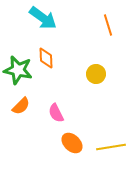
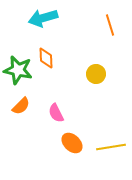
cyan arrow: rotated 128 degrees clockwise
orange line: moved 2 px right
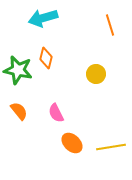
orange diamond: rotated 15 degrees clockwise
orange semicircle: moved 2 px left, 5 px down; rotated 84 degrees counterclockwise
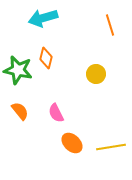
orange semicircle: moved 1 px right
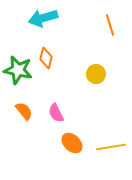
orange semicircle: moved 4 px right
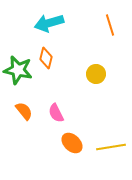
cyan arrow: moved 6 px right, 5 px down
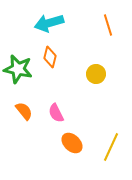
orange line: moved 2 px left
orange diamond: moved 4 px right, 1 px up
green star: moved 1 px up
yellow line: rotated 56 degrees counterclockwise
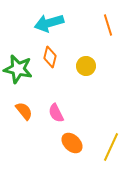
yellow circle: moved 10 px left, 8 px up
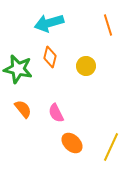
orange semicircle: moved 1 px left, 2 px up
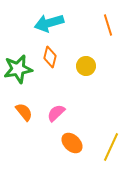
green star: rotated 24 degrees counterclockwise
orange semicircle: moved 1 px right, 3 px down
pink semicircle: rotated 72 degrees clockwise
